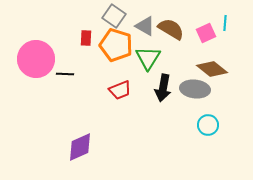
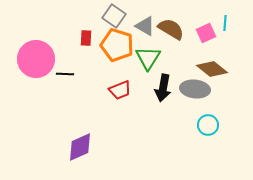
orange pentagon: moved 1 px right
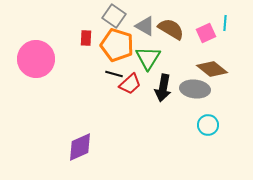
black line: moved 49 px right; rotated 12 degrees clockwise
red trapezoid: moved 10 px right, 6 px up; rotated 20 degrees counterclockwise
